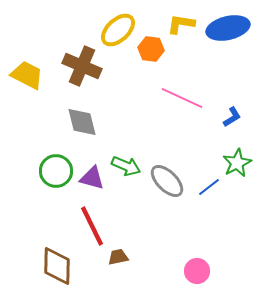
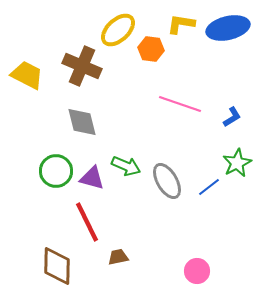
pink line: moved 2 px left, 6 px down; rotated 6 degrees counterclockwise
gray ellipse: rotated 15 degrees clockwise
red line: moved 5 px left, 4 px up
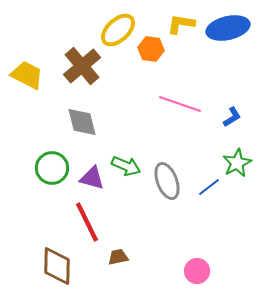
brown cross: rotated 27 degrees clockwise
green circle: moved 4 px left, 3 px up
gray ellipse: rotated 9 degrees clockwise
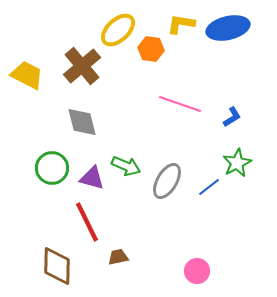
gray ellipse: rotated 51 degrees clockwise
